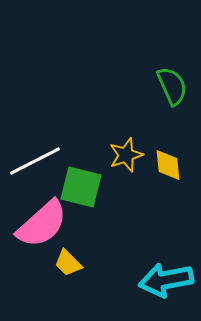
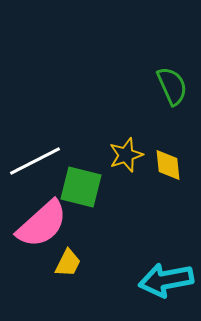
yellow trapezoid: rotated 108 degrees counterclockwise
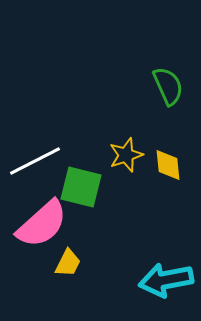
green semicircle: moved 4 px left
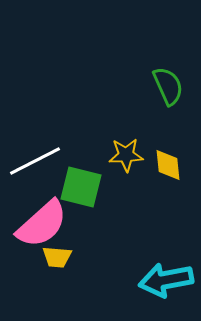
yellow star: rotated 16 degrees clockwise
yellow trapezoid: moved 11 px left, 6 px up; rotated 68 degrees clockwise
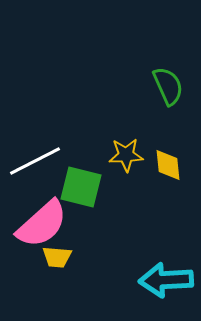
cyan arrow: rotated 8 degrees clockwise
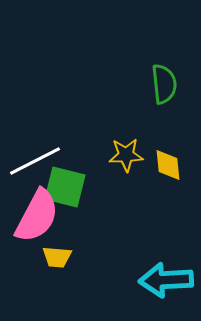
green semicircle: moved 4 px left, 2 px up; rotated 18 degrees clockwise
green square: moved 16 px left
pink semicircle: moved 5 px left, 8 px up; rotated 20 degrees counterclockwise
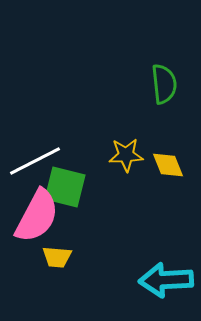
yellow diamond: rotated 16 degrees counterclockwise
